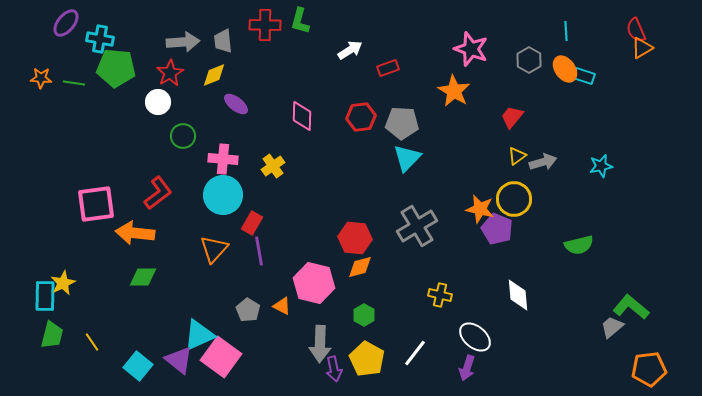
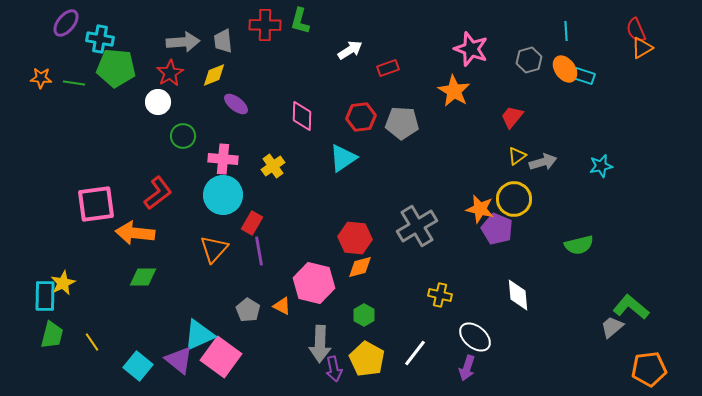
gray hexagon at (529, 60): rotated 15 degrees clockwise
cyan triangle at (407, 158): moved 64 px left; rotated 12 degrees clockwise
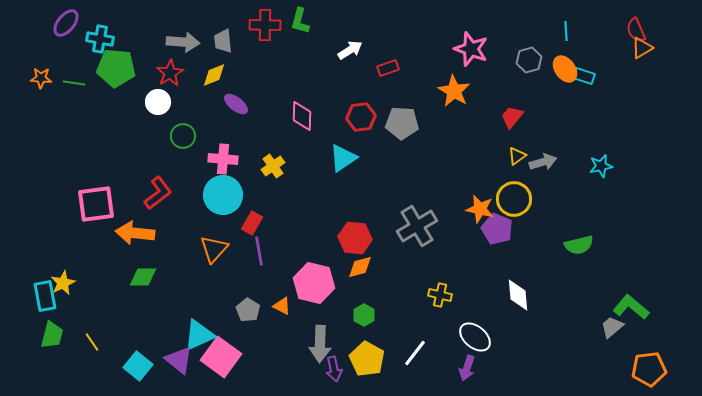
gray arrow at (183, 42): rotated 8 degrees clockwise
cyan rectangle at (45, 296): rotated 12 degrees counterclockwise
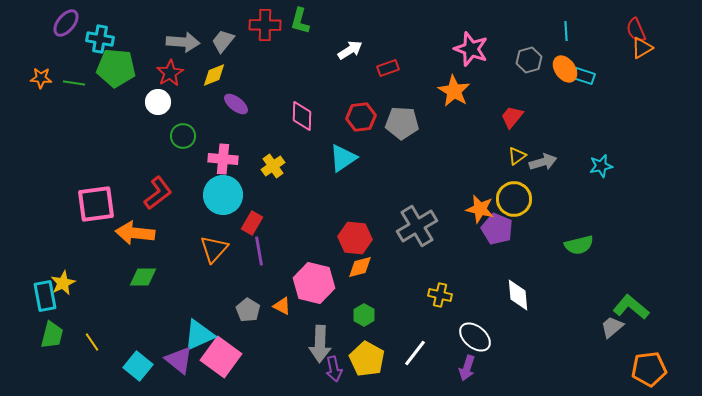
gray trapezoid at (223, 41): rotated 45 degrees clockwise
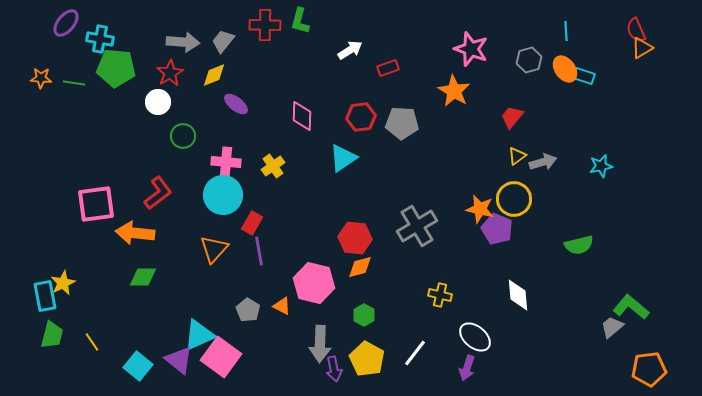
pink cross at (223, 159): moved 3 px right, 3 px down
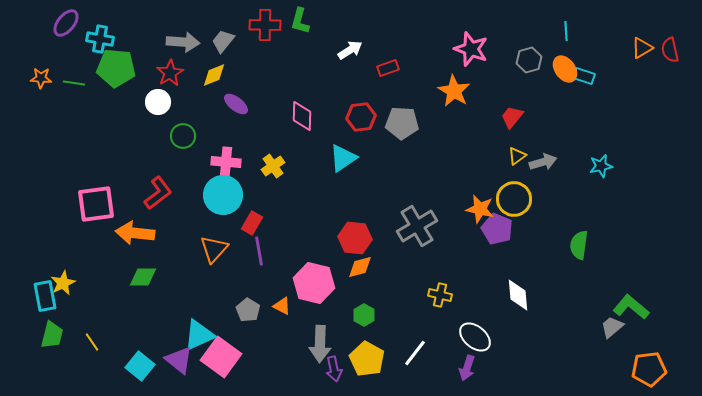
red semicircle at (636, 30): moved 34 px right, 20 px down; rotated 10 degrees clockwise
green semicircle at (579, 245): rotated 112 degrees clockwise
cyan square at (138, 366): moved 2 px right
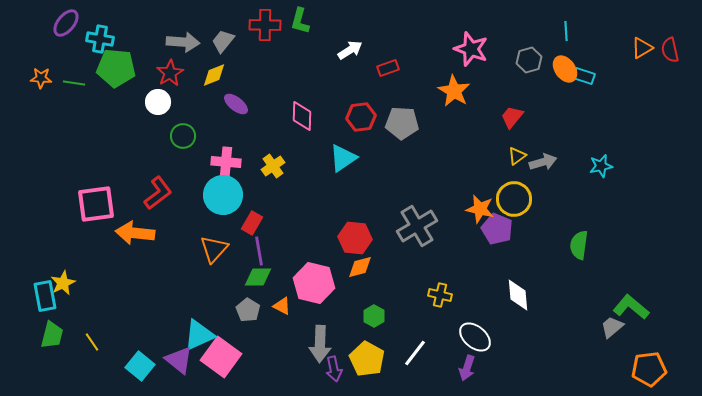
green diamond at (143, 277): moved 115 px right
green hexagon at (364, 315): moved 10 px right, 1 px down
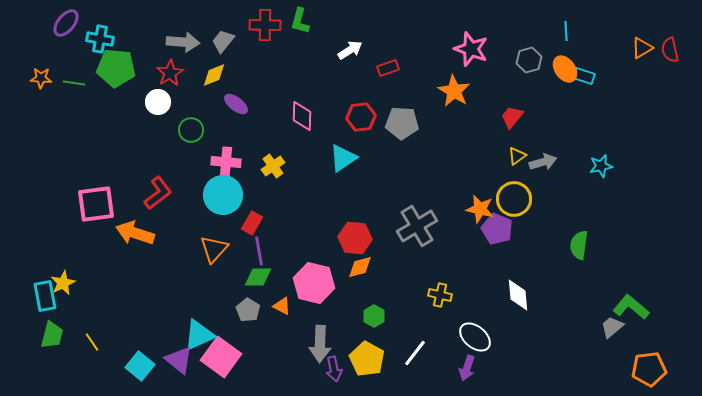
green circle at (183, 136): moved 8 px right, 6 px up
orange arrow at (135, 233): rotated 12 degrees clockwise
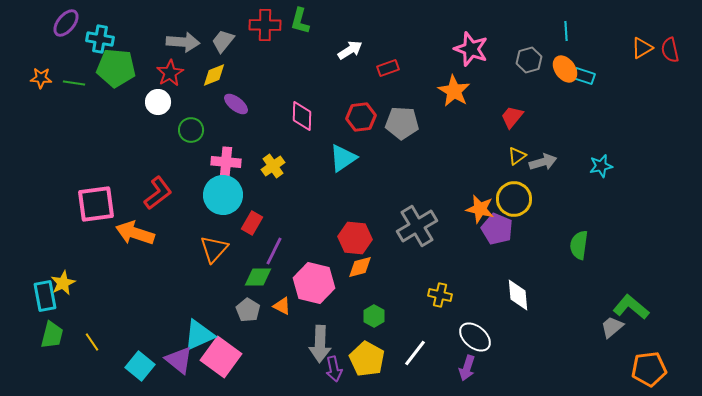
purple line at (259, 251): moved 15 px right; rotated 36 degrees clockwise
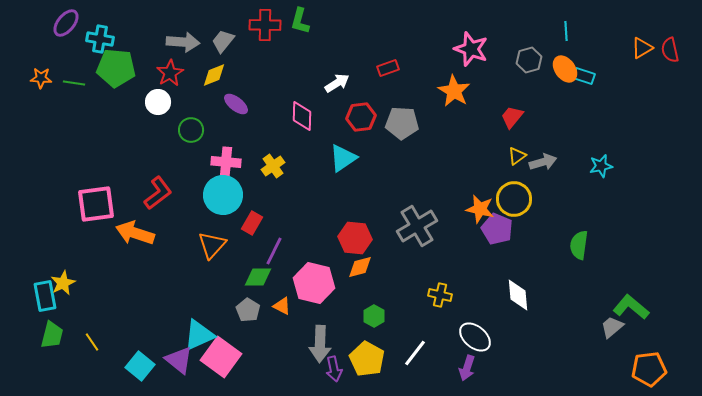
white arrow at (350, 50): moved 13 px left, 33 px down
orange triangle at (214, 249): moved 2 px left, 4 px up
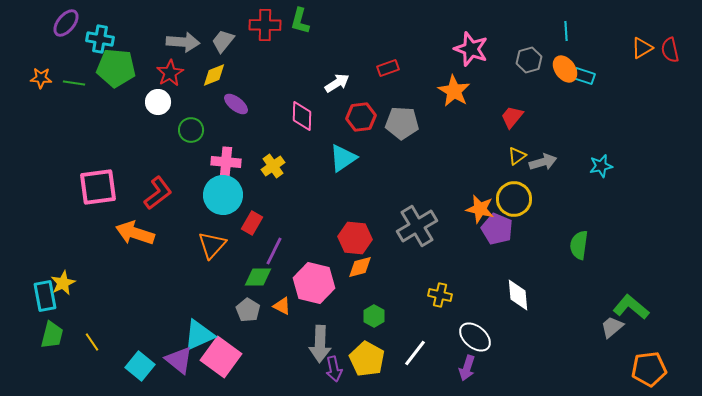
pink square at (96, 204): moved 2 px right, 17 px up
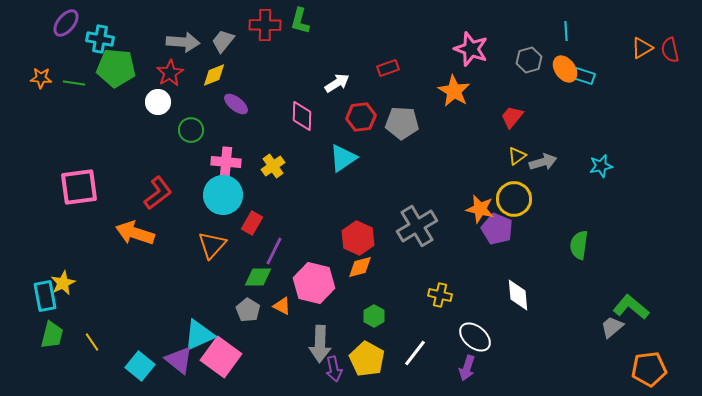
pink square at (98, 187): moved 19 px left
red hexagon at (355, 238): moved 3 px right; rotated 20 degrees clockwise
